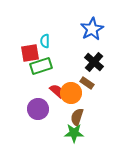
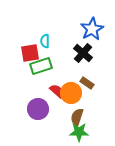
black cross: moved 11 px left, 9 px up
green star: moved 5 px right, 1 px up
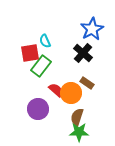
cyan semicircle: rotated 24 degrees counterclockwise
green rectangle: rotated 35 degrees counterclockwise
red semicircle: moved 1 px left, 1 px up
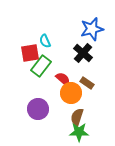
blue star: rotated 15 degrees clockwise
red semicircle: moved 7 px right, 11 px up
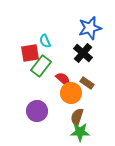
blue star: moved 2 px left, 1 px up
purple circle: moved 1 px left, 2 px down
green star: moved 1 px right
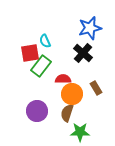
red semicircle: rotated 42 degrees counterclockwise
brown rectangle: moved 9 px right, 5 px down; rotated 24 degrees clockwise
orange circle: moved 1 px right, 1 px down
brown semicircle: moved 10 px left, 4 px up
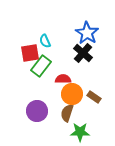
blue star: moved 3 px left, 5 px down; rotated 25 degrees counterclockwise
brown rectangle: moved 2 px left, 9 px down; rotated 24 degrees counterclockwise
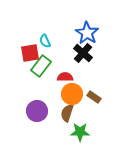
red semicircle: moved 2 px right, 2 px up
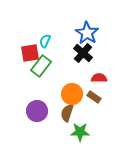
cyan semicircle: rotated 48 degrees clockwise
red semicircle: moved 34 px right, 1 px down
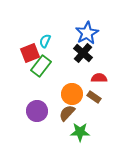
blue star: rotated 10 degrees clockwise
red square: rotated 12 degrees counterclockwise
brown semicircle: rotated 24 degrees clockwise
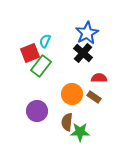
brown semicircle: moved 9 px down; rotated 36 degrees counterclockwise
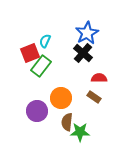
orange circle: moved 11 px left, 4 px down
